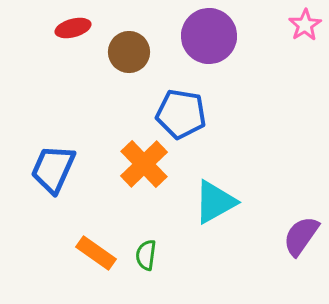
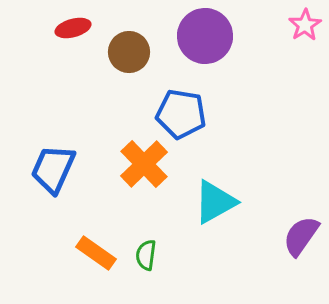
purple circle: moved 4 px left
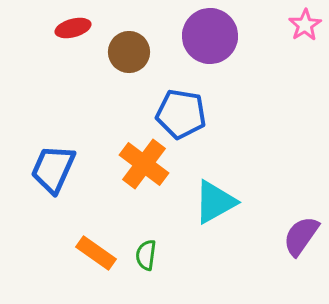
purple circle: moved 5 px right
orange cross: rotated 9 degrees counterclockwise
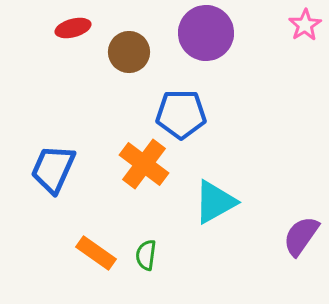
purple circle: moved 4 px left, 3 px up
blue pentagon: rotated 9 degrees counterclockwise
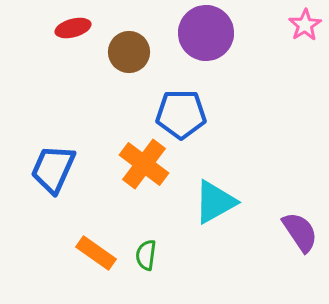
purple semicircle: moved 1 px left, 4 px up; rotated 111 degrees clockwise
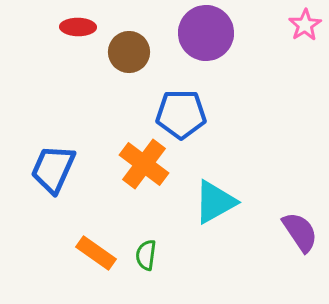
red ellipse: moved 5 px right, 1 px up; rotated 16 degrees clockwise
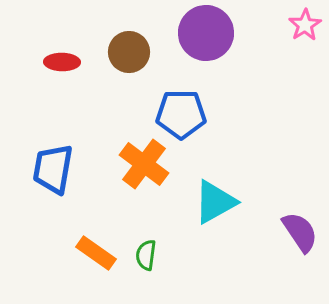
red ellipse: moved 16 px left, 35 px down
blue trapezoid: rotated 14 degrees counterclockwise
